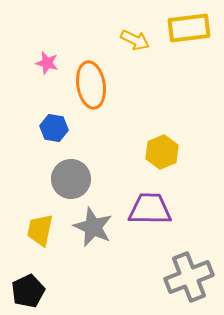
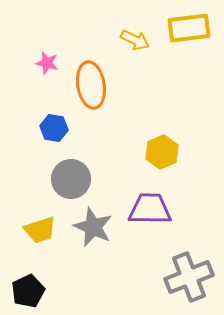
yellow trapezoid: rotated 120 degrees counterclockwise
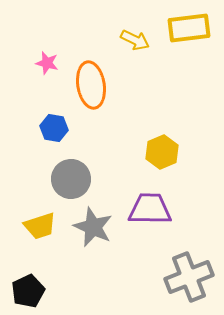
yellow trapezoid: moved 4 px up
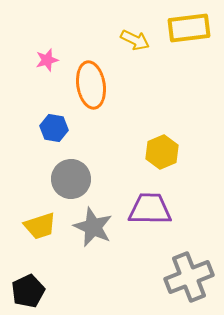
pink star: moved 3 px up; rotated 30 degrees counterclockwise
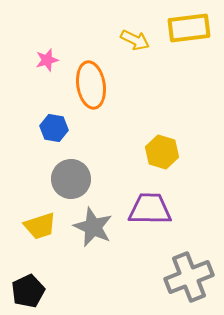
yellow hexagon: rotated 20 degrees counterclockwise
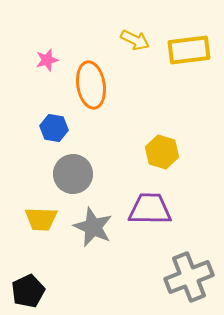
yellow rectangle: moved 22 px down
gray circle: moved 2 px right, 5 px up
yellow trapezoid: moved 1 px right, 7 px up; rotated 20 degrees clockwise
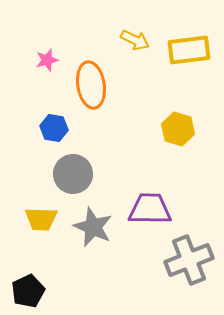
yellow hexagon: moved 16 px right, 23 px up
gray cross: moved 17 px up
